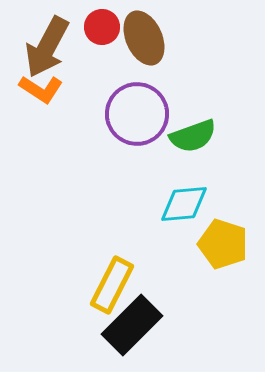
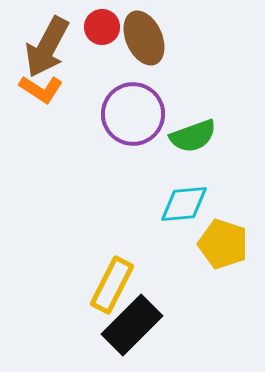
purple circle: moved 4 px left
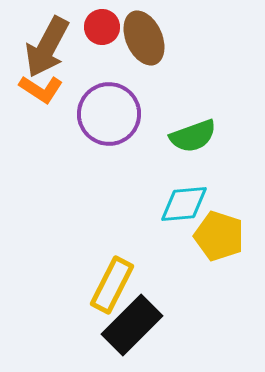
purple circle: moved 24 px left
yellow pentagon: moved 4 px left, 8 px up
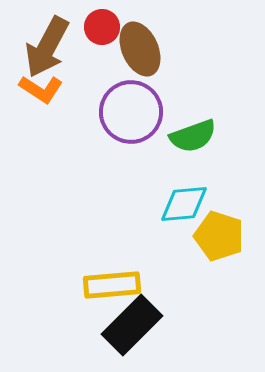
brown ellipse: moved 4 px left, 11 px down
purple circle: moved 22 px right, 2 px up
yellow rectangle: rotated 58 degrees clockwise
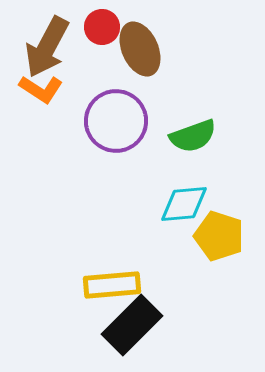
purple circle: moved 15 px left, 9 px down
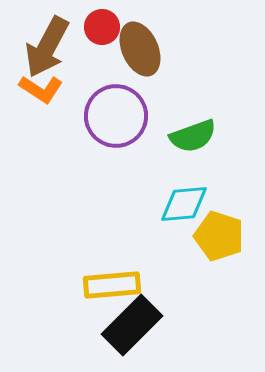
purple circle: moved 5 px up
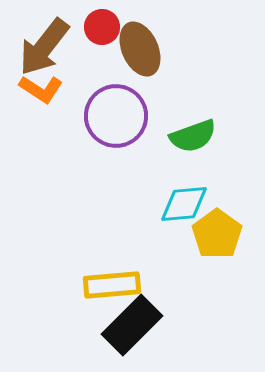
brown arrow: moved 3 px left; rotated 10 degrees clockwise
yellow pentagon: moved 2 px left, 2 px up; rotated 18 degrees clockwise
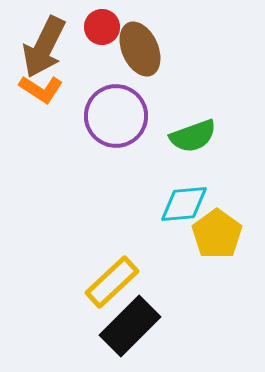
brown arrow: rotated 12 degrees counterclockwise
yellow rectangle: moved 3 px up; rotated 38 degrees counterclockwise
black rectangle: moved 2 px left, 1 px down
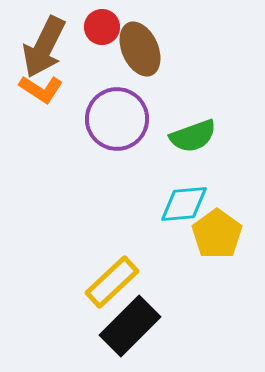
purple circle: moved 1 px right, 3 px down
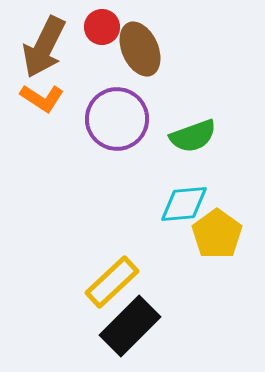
orange L-shape: moved 1 px right, 9 px down
